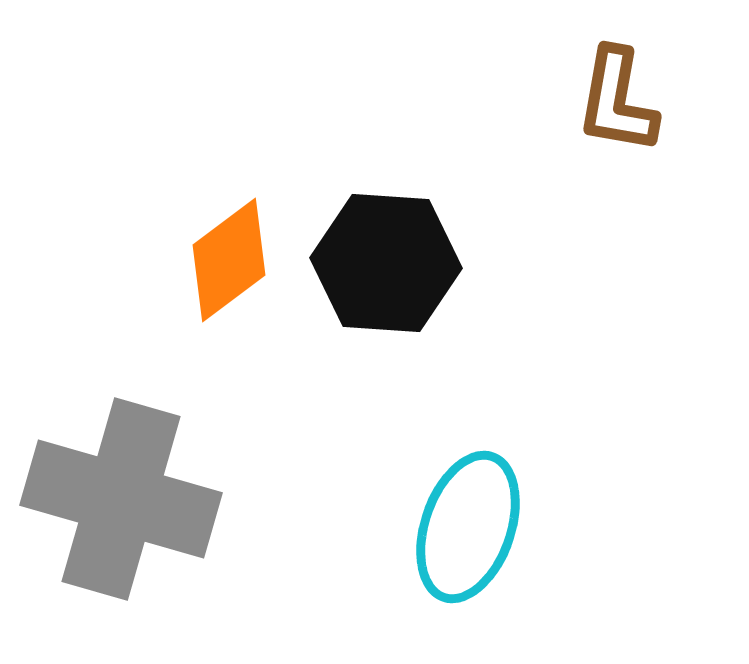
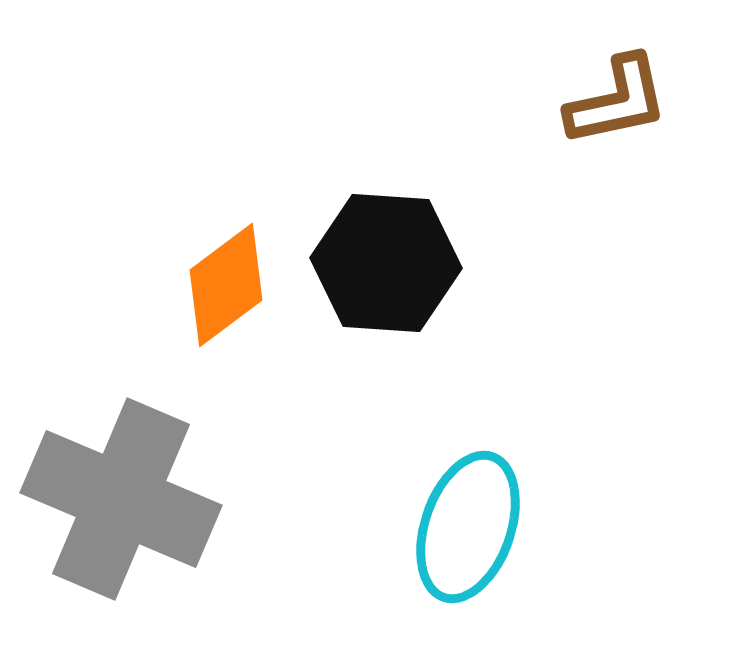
brown L-shape: rotated 112 degrees counterclockwise
orange diamond: moved 3 px left, 25 px down
gray cross: rotated 7 degrees clockwise
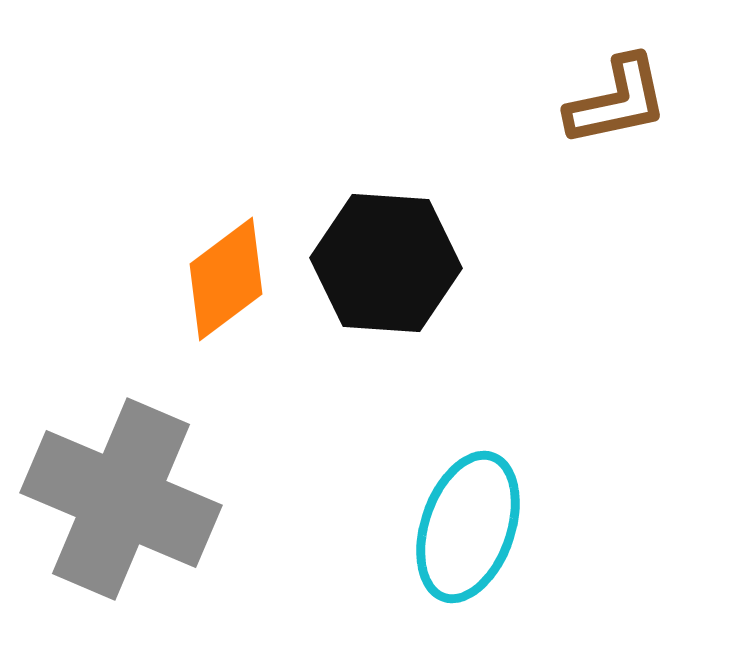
orange diamond: moved 6 px up
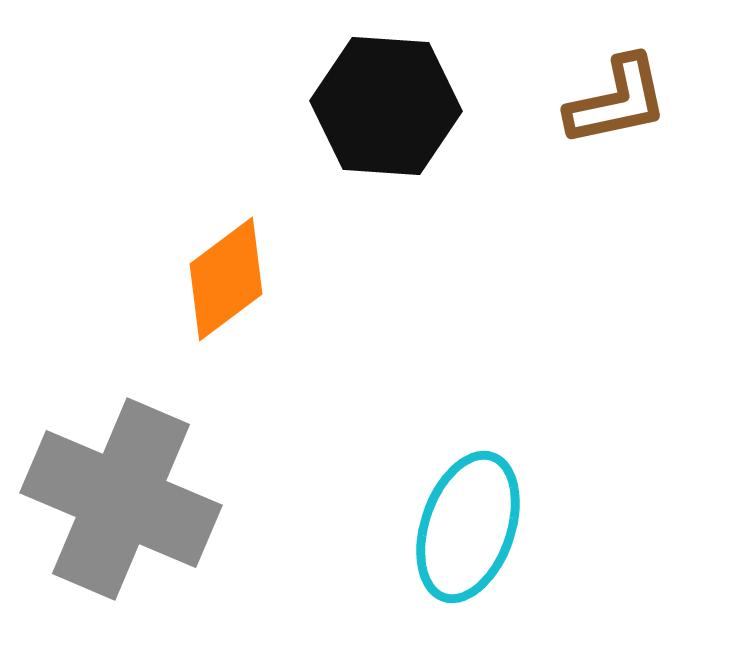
black hexagon: moved 157 px up
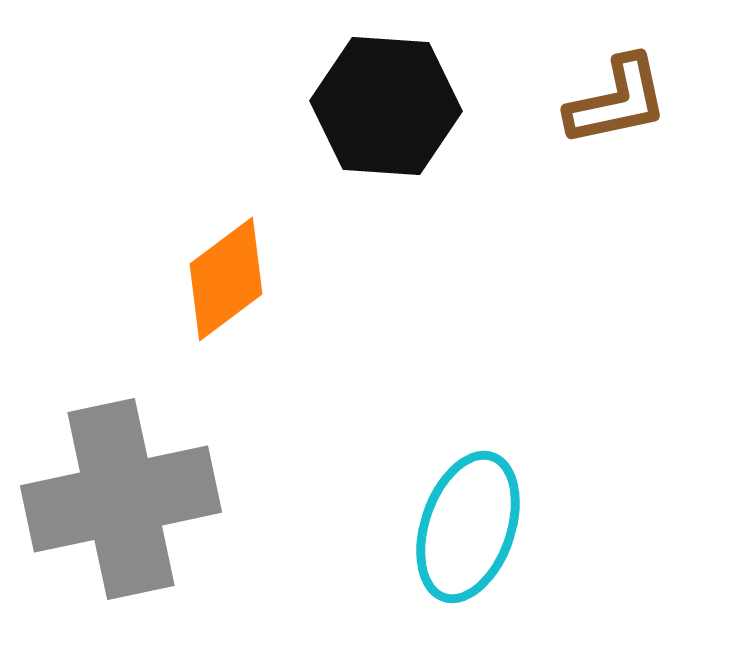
gray cross: rotated 35 degrees counterclockwise
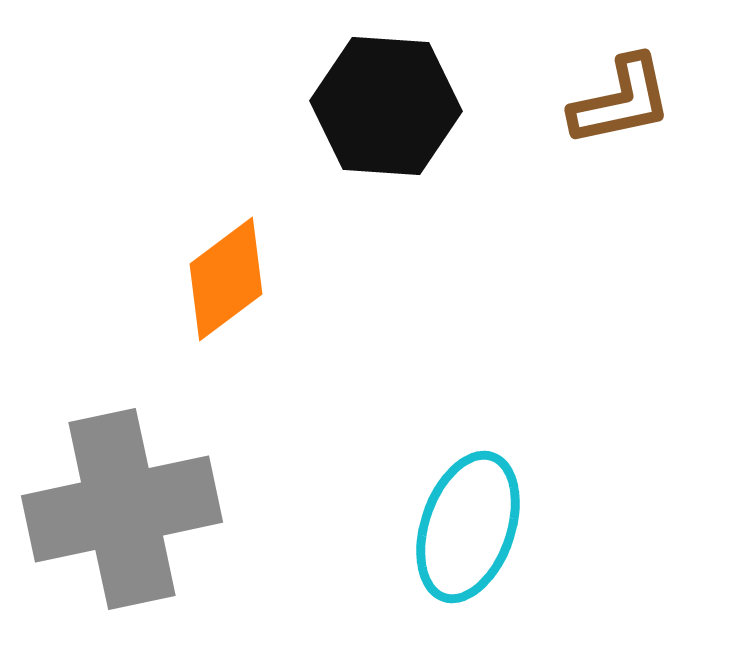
brown L-shape: moved 4 px right
gray cross: moved 1 px right, 10 px down
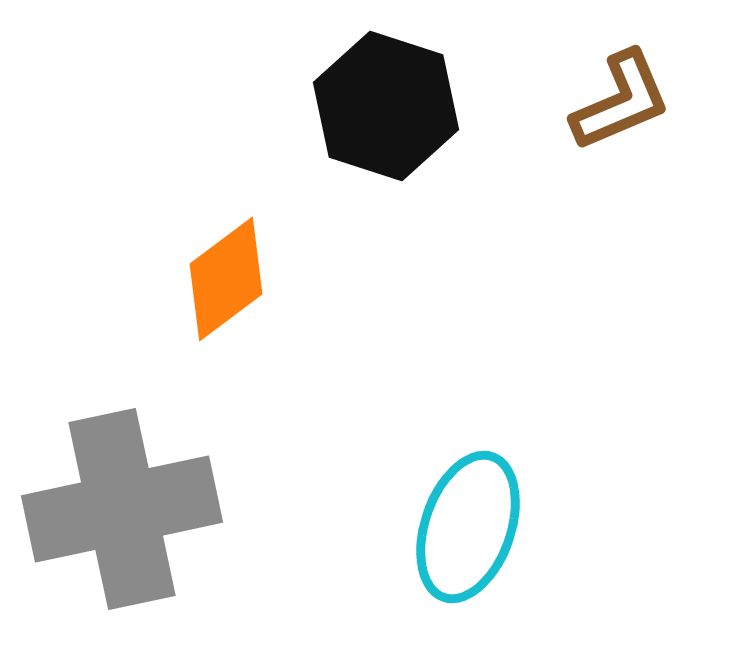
brown L-shape: rotated 11 degrees counterclockwise
black hexagon: rotated 14 degrees clockwise
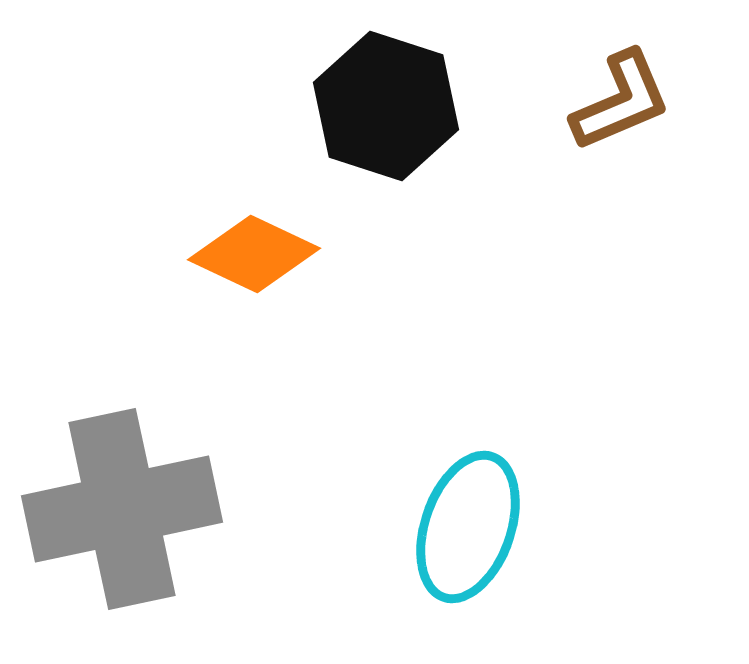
orange diamond: moved 28 px right, 25 px up; rotated 62 degrees clockwise
